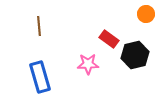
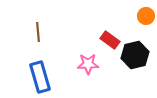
orange circle: moved 2 px down
brown line: moved 1 px left, 6 px down
red rectangle: moved 1 px right, 1 px down
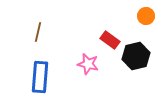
brown line: rotated 18 degrees clockwise
black hexagon: moved 1 px right, 1 px down
pink star: rotated 15 degrees clockwise
blue rectangle: rotated 20 degrees clockwise
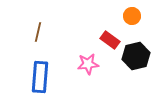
orange circle: moved 14 px left
pink star: rotated 20 degrees counterclockwise
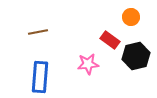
orange circle: moved 1 px left, 1 px down
brown line: rotated 66 degrees clockwise
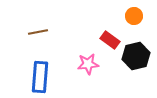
orange circle: moved 3 px right, 1 px up
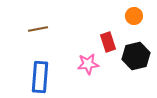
brown line: moved 3 px up
red rectangle: moved 2 px left, 2 px down; rotated 36 degrees clockwise
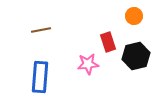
brown line: moved 3 px right, 1 px down
